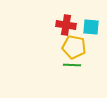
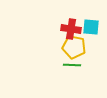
red cross: moved 5 px right, 4 px down
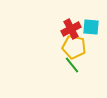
red cross: rotated 36 degrees counterclockwise
green line: rotated 48 degrees clockwise
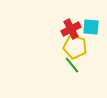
yellow pentagon: moved 1 px right
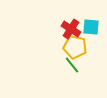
red cross: rotated 30 degrees counterclockwise
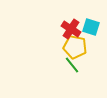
cyan square: rotated 12 degrees clockwise
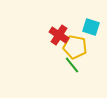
red cross: moved 12 px left, 6 px down
